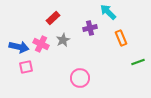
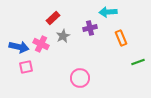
cyan arrow: rotated 48 degrees counterclockwise
gray star: moved 4 px up
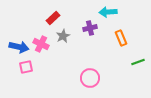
pink circle: moved 10 px right
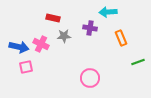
red rectangle: rotated 56 degrees clockwise
purple cross: rotated 24 degrees clockwise
gray star: moved 1 px right; rotated 24 degrees clockwise
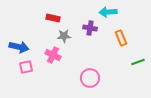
pink cross: moved 12 px right, 11 px down
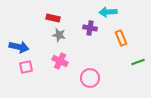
gray star: moved 5 px left, 1 px up; rotated 16 degrees clockwise
pink cross: moved 7 px right, 6 px down
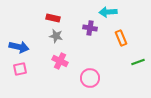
gray star: moved 3 px left, 1 px down
pink square: moved 6 px left, 2 px down
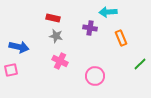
green line: moved 2 px right, 2 px down; rotated 24 degrees counterclockwise
pink square: moved 9 px left, 1 px down
pink circle: moved 5 px right, 2 px up
